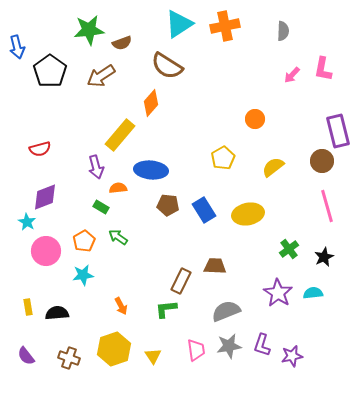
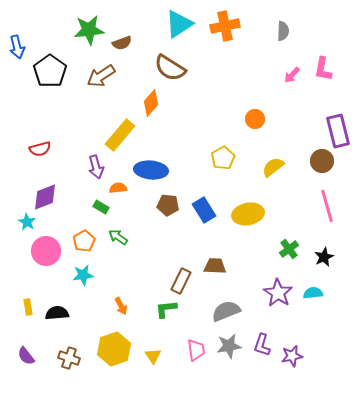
brown semicircle at (167, 66): moved 3 px right, 2 px down
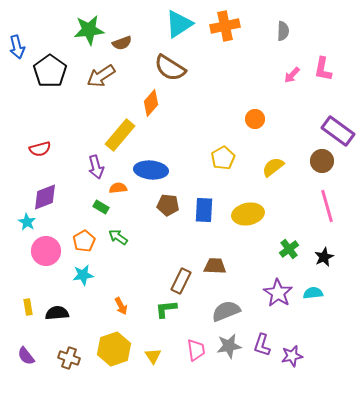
purple rectangle at (338, 131): rotated 40 degrees counterclockwise
blue rectangle at (204, 210): rotated 35 degrees clockwise
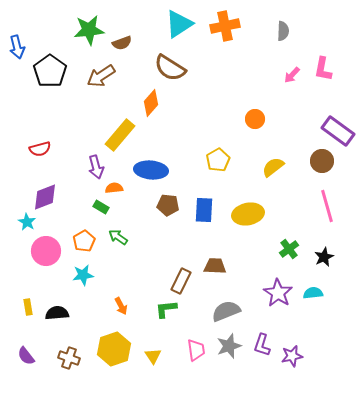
yellow pentagon at (223, 158): moved 5 px left, 2 px down
orange semicircle at (118, 188): moved 4 px left
gray star at (229, 346): rotated 10 degrees counterclockwise
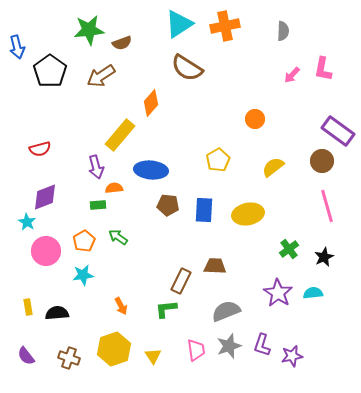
brown semicircle at (170, 68): moved 17 px right
green rectangle at (101, 207): moved 3 px left, 2 px up; rotated 35 degrees counterclockwise
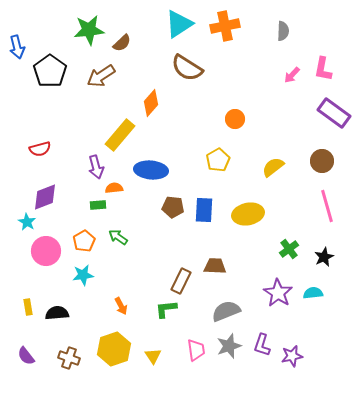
brown semicircle at (122, 43): rotated 24 degrees counterclockwise
orange circle at (255, 119): moved 20 px left
purple rectangle at (338, 131): moved 4 px left, 18 px up
brown pentagon at (168, 205): moved 5 px right, 2 px down
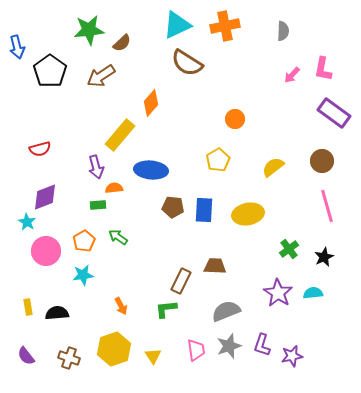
cyan triangle at (179, 24): moved 2 px left, 1 px down; rotated 8 degrees clockwise
brown semicircle at (187, 68): moved 5 px up
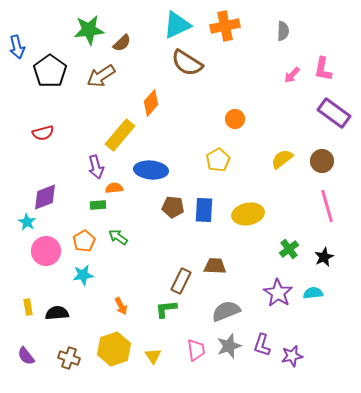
red semicircle at (40, 149): moved 3 px right, 16 px up
yellow semicircle at (273, 167): moved 9 px right, 8 px up
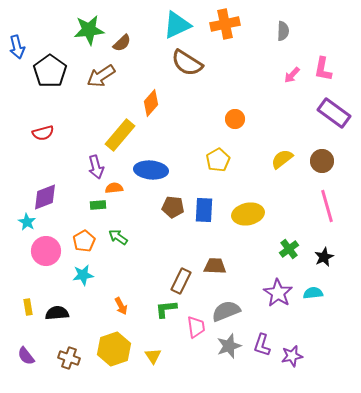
orange cross at (225, 26): moved 2 px up
pink trapezoid at (196, 350): moved 23 px up
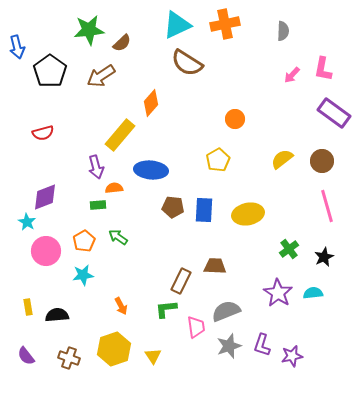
black semicircle at (57, 313): moved 2 px down
